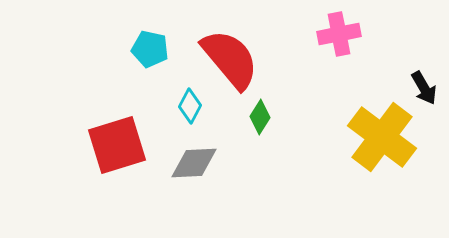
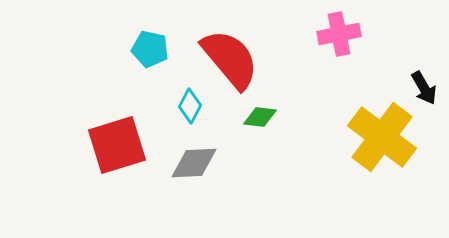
green diamond: rotated 64 degrees clockwise
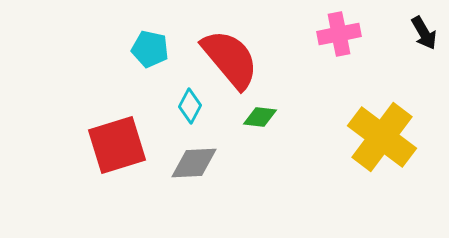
black arrow: moved 55 px up
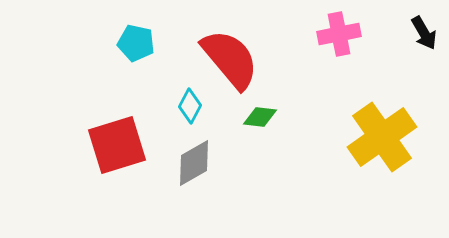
cyan pentagon: moved 14 px left, 6 px up
yellow cross: rotated 18 degrees clockwise
gray diamond: rotated 27 degrees counterclockwise
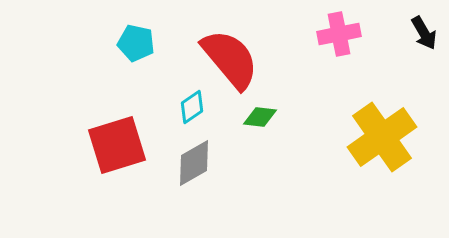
cyan diamond: moved 2 px right, 1 px down; rotated 28 degrees clockwise
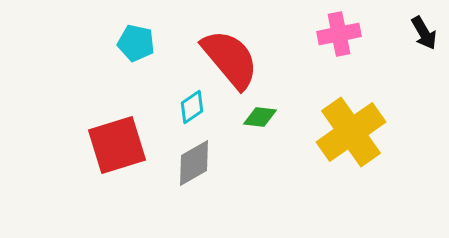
yellow cross: moved 31 px left, 5 px up
